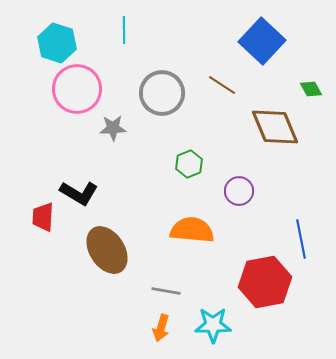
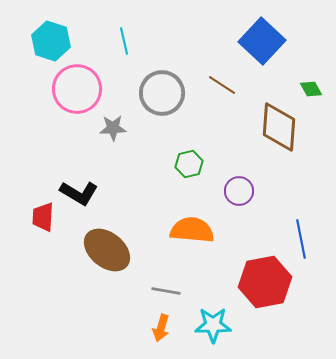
cyan line: moved 11 px down; rotated 12 degrees counterclockwise
cyan hexagon: moved 6 px left, 2 px up
brown diamond: moved 4 px right; rotated 27 degrees clockwise
green hexagon: rotated 8 degrees clockwise
brown ellipse: rotated 18 degrees counterclockwise
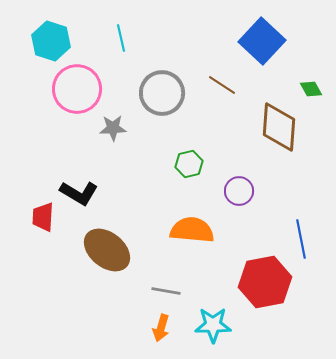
cyan line: moved 3 px left, 3 px up
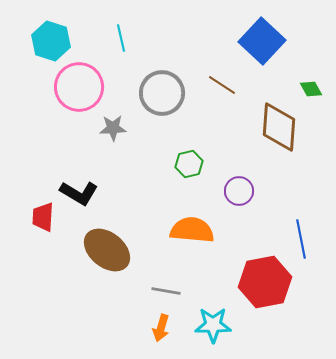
pink circle: moved 2 px right, 2 px up
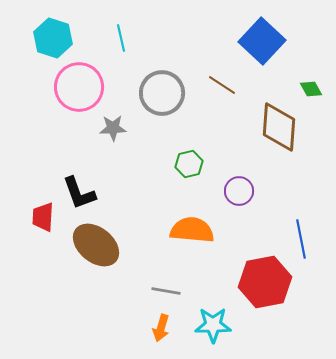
cyan hexagon: moved 2 px right, 3 px up
black L-shape: rotated 39 degrees clockwise
brown ellipse: moved 11 px left, 5 px up
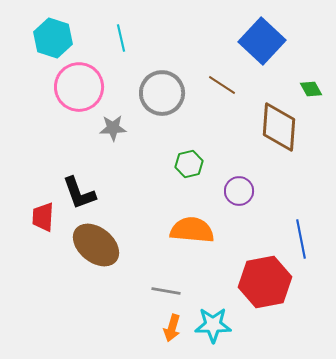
orange arrow: moved 11 px right
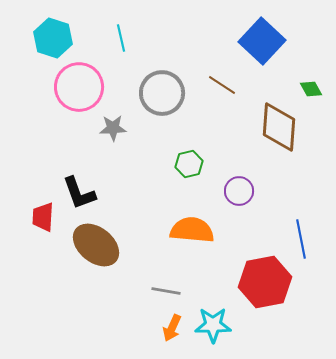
orange arrow: rotated 8 degrees clockwise
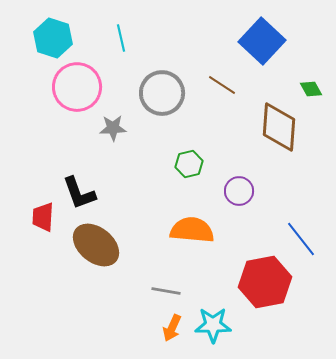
pink circle: moved 2 px left
blue line: rotated 27 degrees counterclockwise
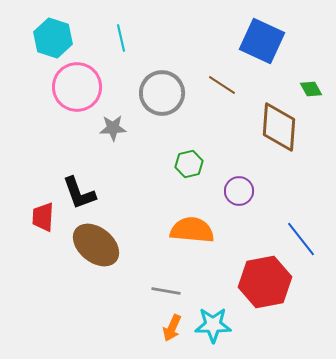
blue square: rotated 18 degrees counterclockwise
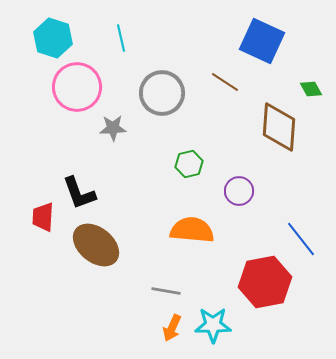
brown line: moved 3 px right, 3 px up
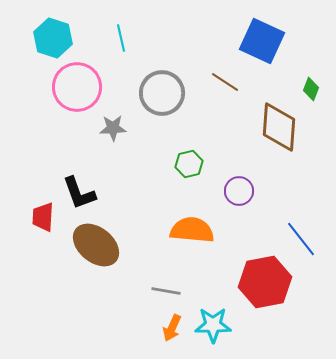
green diamond: rotated 50 degrees clockwise
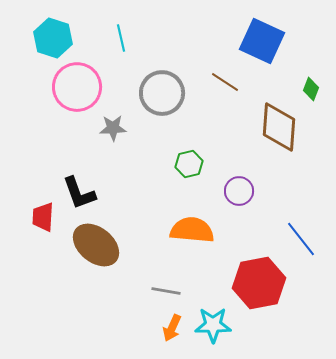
red hexagon: moved 6 px left, 1 px down
